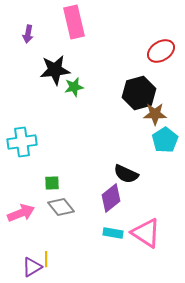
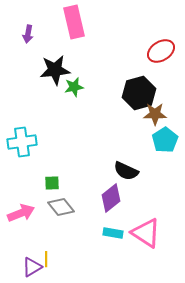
black semicircle: moved 3 px up
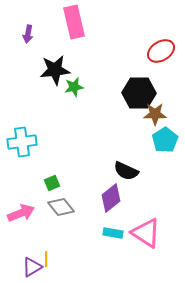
black hexagon: rotated 16 degrees clockwise
green square: rotated 21 degrees counterclockwise
